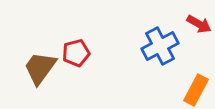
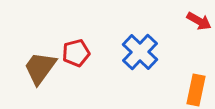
red arrow: moved 3 px up
blue cross: moved 20 px left, 6 px down; rotated 18 degrees counterclockwise
orange rectangle: rotated 16 degrees counterclockwise
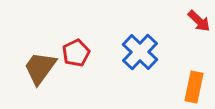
red arrow: rotated 15 degrees clockwise
red pentagon: rotated 12 degrees counterclockwise
orange rectangle: moved 2 px left, 3 px up
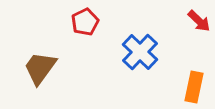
red pentagon: moved 9 px right, 31 px up
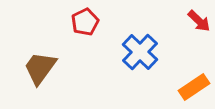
orange rectangle: rotated 44 degrees clockwise
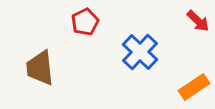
red arrow: moved 1 px left
brown trapezoid: rotated 42 degrees counterclockwise
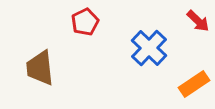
blue cross: moved 9 px right, 4 px up
orange rectangle: moved 3 px up
